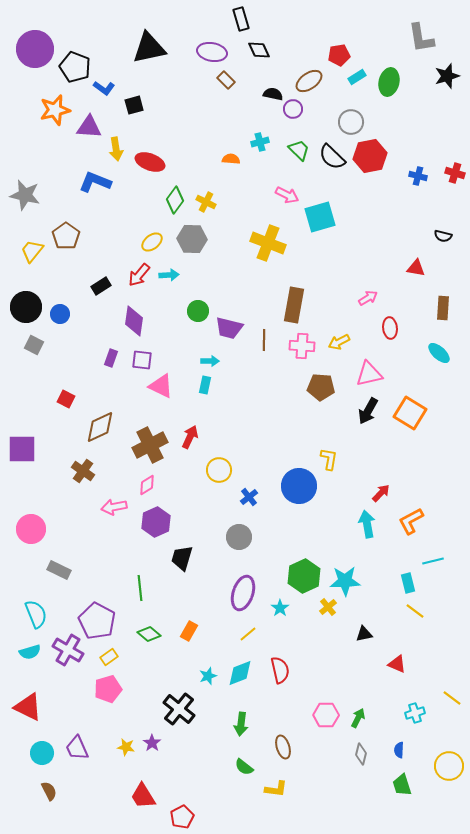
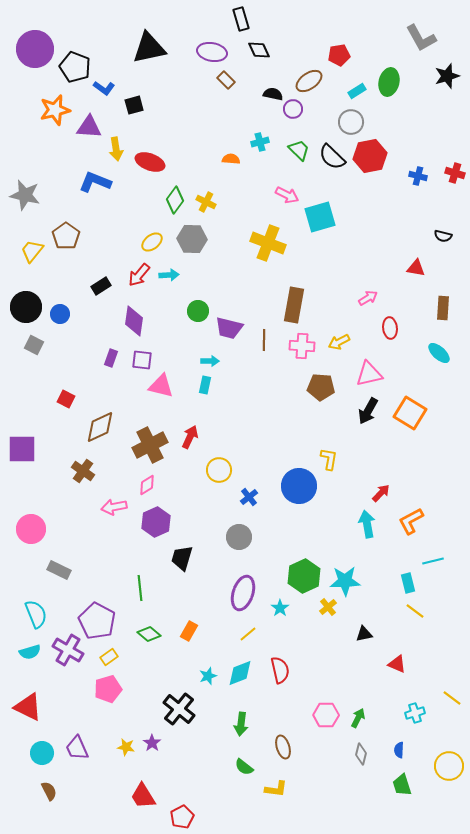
gray L-shape at (421, 38): rotated 20 degrees counterclockwise
cyan rectangle at (357, 77): moved 14 px down
pink triangle at (161, 386): rotated 12 degrees counterclockwise
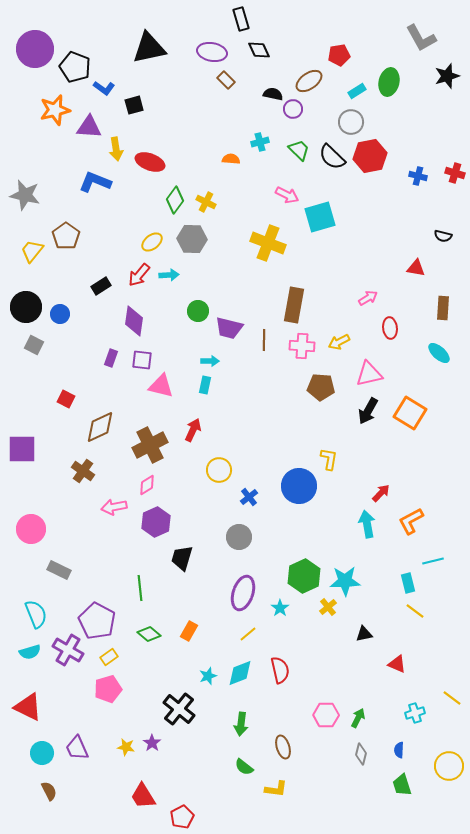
red arrow at (190, 437): moved 3 px right, 7 px up
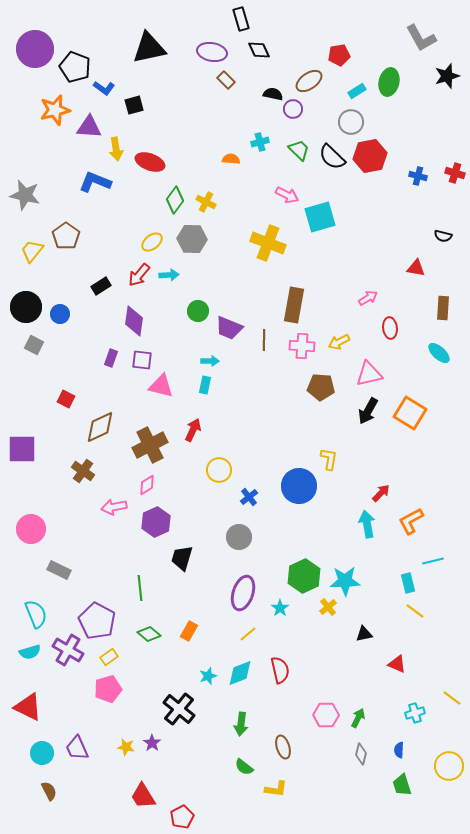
purple trapezoid at (229, 328): rotated 8 degrees clockwise
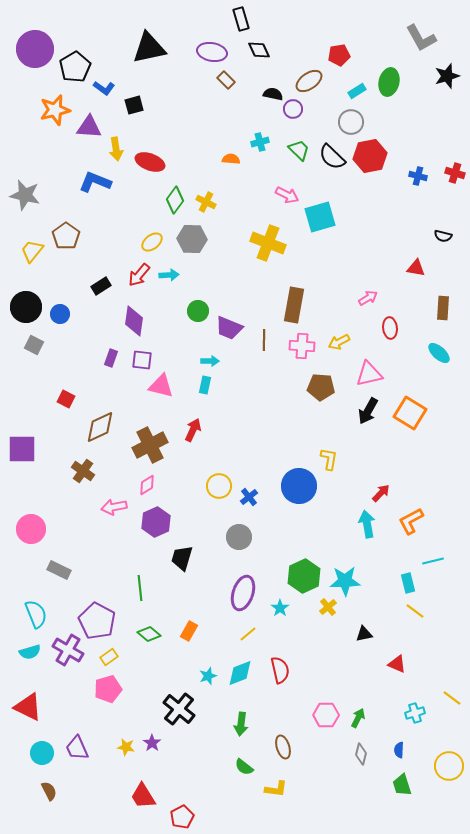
black pentagon at (75, 67): rotated 20 degrees clockwise
yellow circle at (219, 470): moved 16 px down
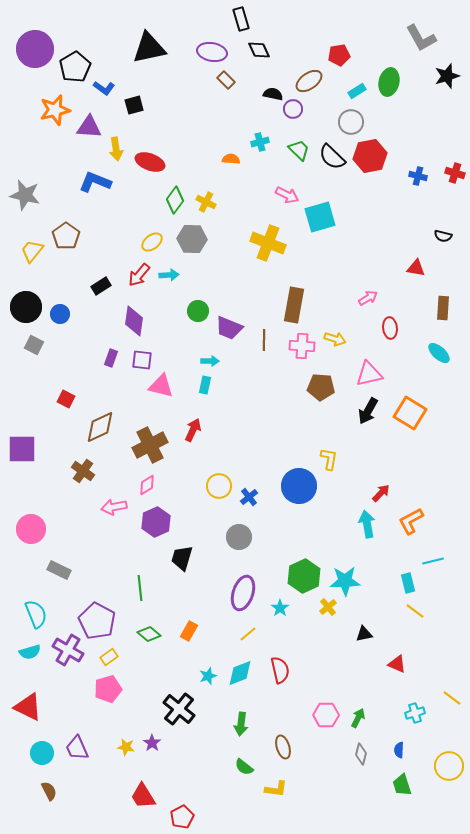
yellow arrow at (339, 342): moved 4 px left, 3 px up; rotated 135 degrees counterclockwise
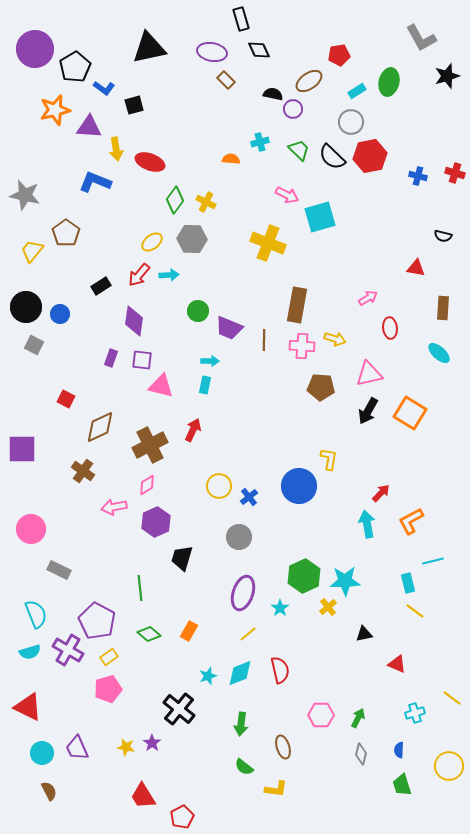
brown pentagon at (66, 236): moved 3 px up
brown rectangle at (294, 305): moved 3 px right
pink hexagon at (326, 715): moved 5 px left
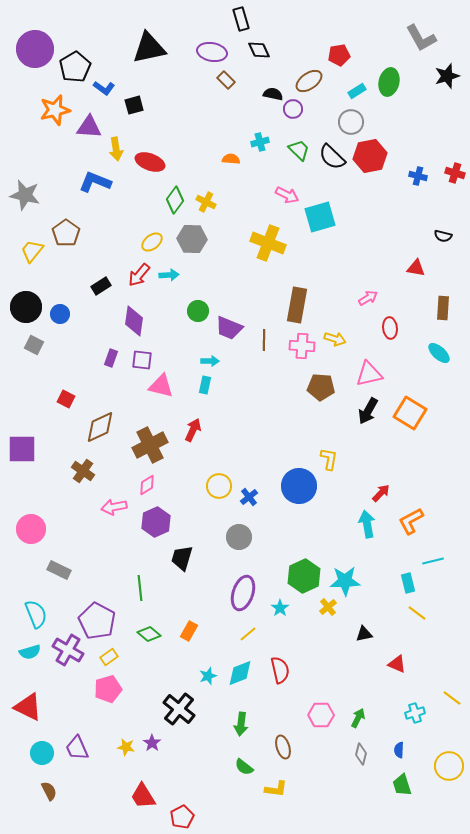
yellow line at (415, 611): moved 2 px right, 2 px down
